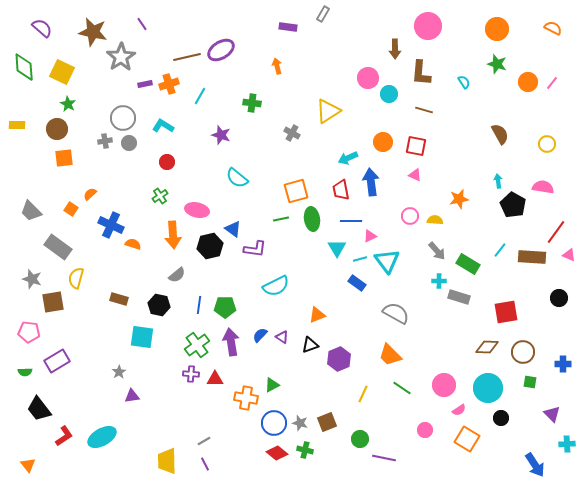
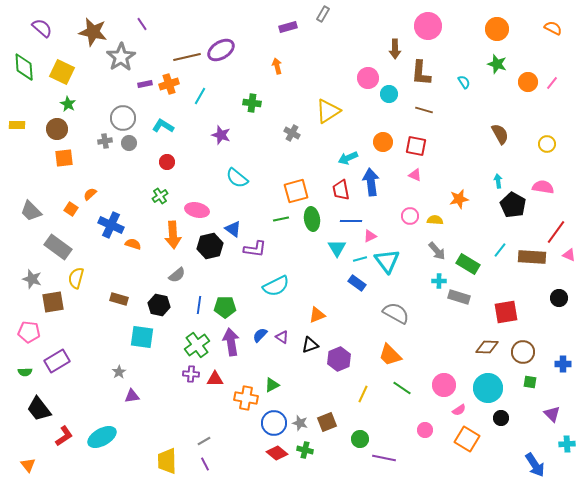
purple rectangle at (288, 27): rotated 24 degrees counterclockwise
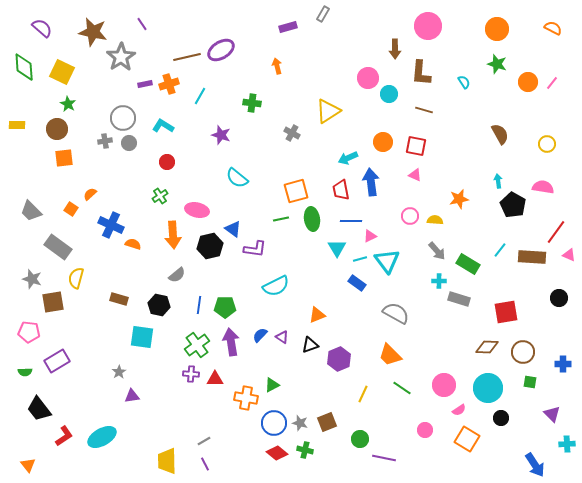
gray rectangle at (459, 297): moved 2 px down
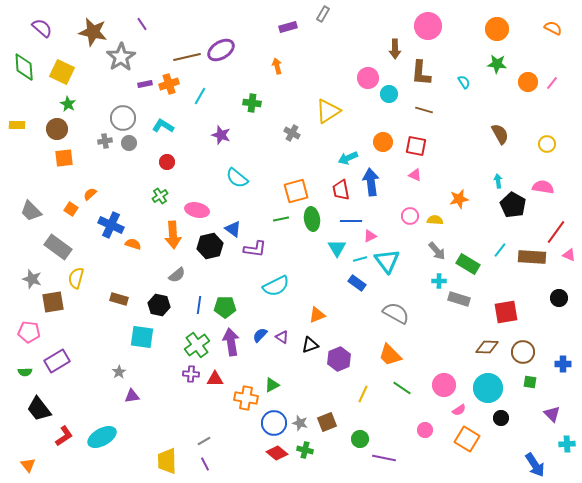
green star at (497, 64): rotated 12 degrees counterclockwise
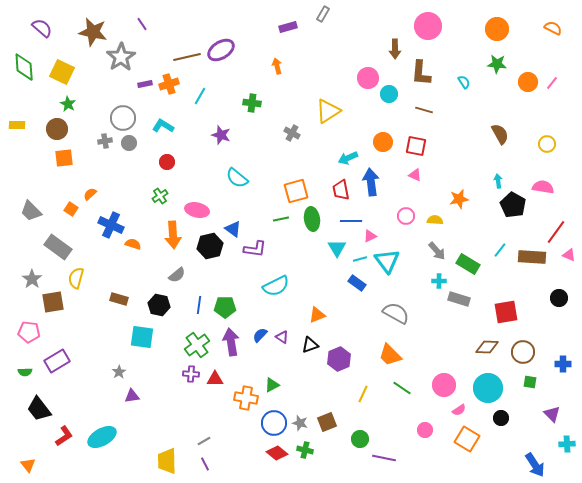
pink circle at (410, 216): moved 4 px left
gray star at (32, 279): rotated 18 degrees clockwise
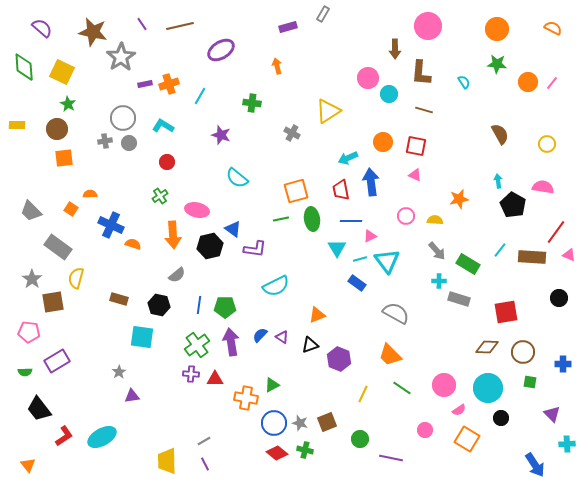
brown line at (187, 57): moved 7 px left, 31 px up
orange semicircle at (90, 194): rotated 40 degrees clockwise
purple hexagon at (339, 359): rotated 15 degrees counterclockwise
purple line at (384, 458): moved 7 px right
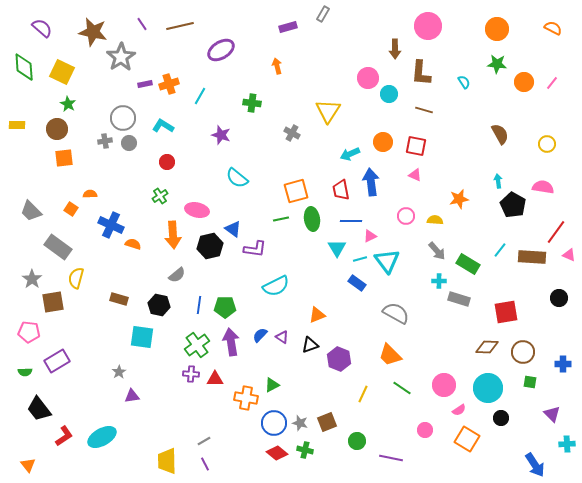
orange circle at (528, 82): moved 4 px left
yellow triangle at (328, 111): rotated 24 degrees counterclockwise
cyan arrow at (348, 158): moved 2 px right, 4 px up
green circle at (360, 439): moved 3 px left, 2 px down
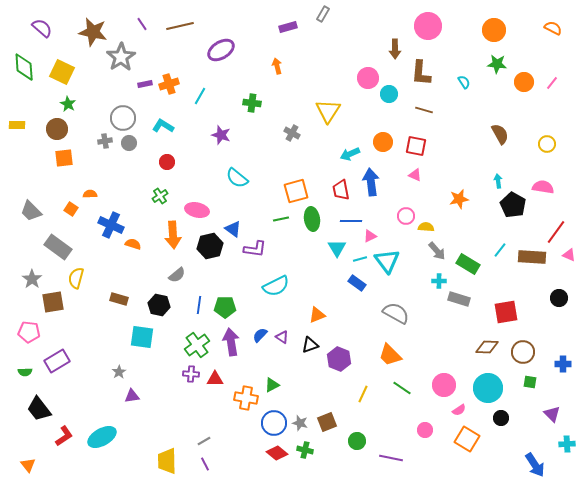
orange circle at (497, 29): moved 3 px left, 1 px down
yellow semicircle at (435, 220): moved 9 px left, 7 px down
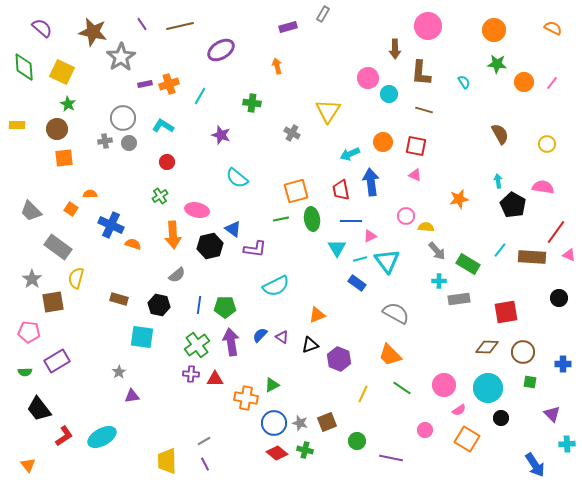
gray rectangle at (459, 299): rotated 25 degrees counterclockwise
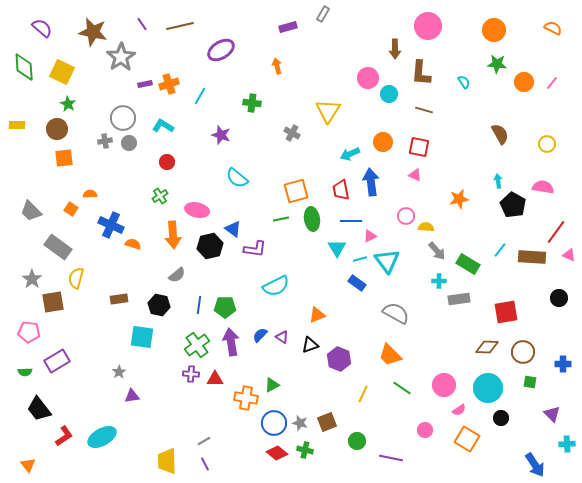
red square at (416, 146): moved 3 px right, 1 px down
brown rectangle at (119, 299): rotated 24 degrees counterclockwise
